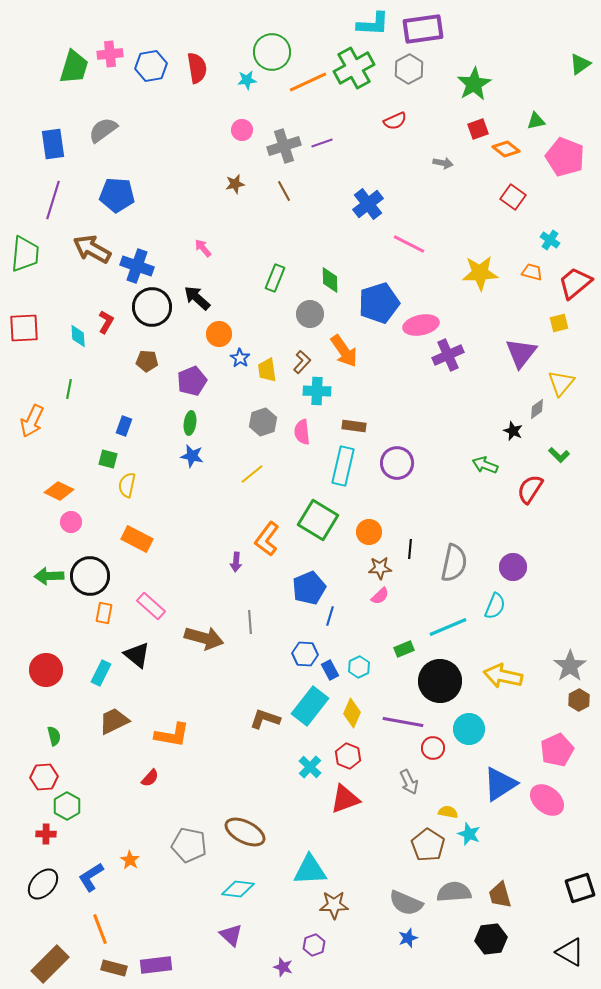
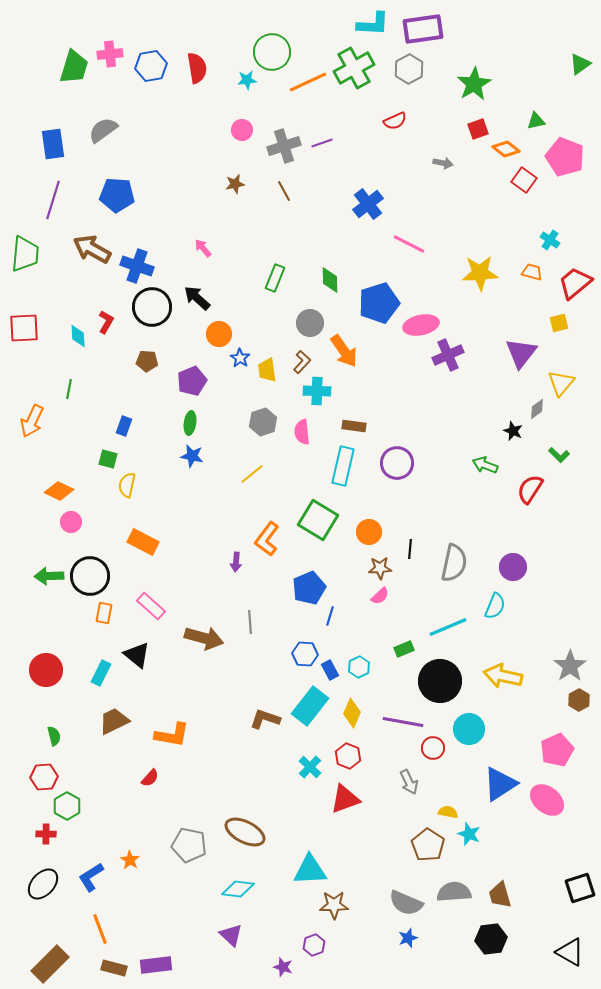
red square at (513, 197): moved 11 px right, 17 px up
gray circle at (310, 314): moved 9 px down
orange rectangle at (137, 539): moved 6 px right, 3 px down
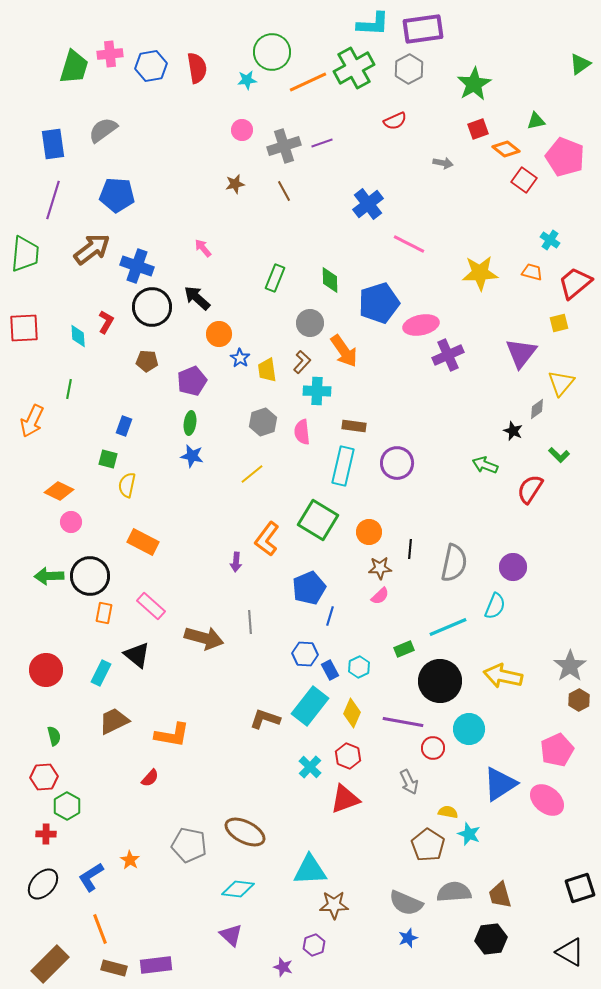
brown arrow at (92, 249): rotated 114 degrees clockwise
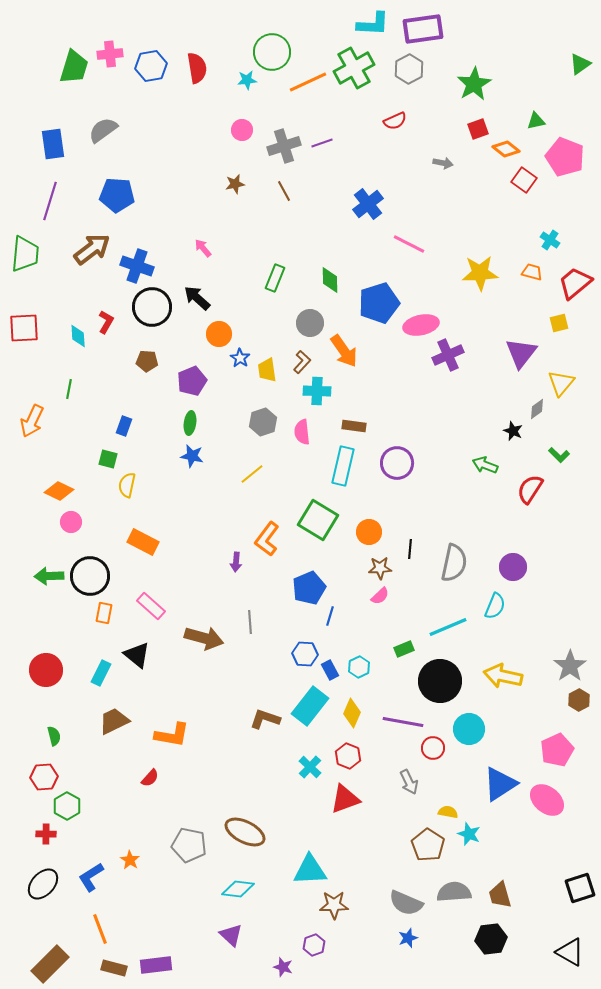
purple line at (53, 200): moved 3 px left, 1 px down
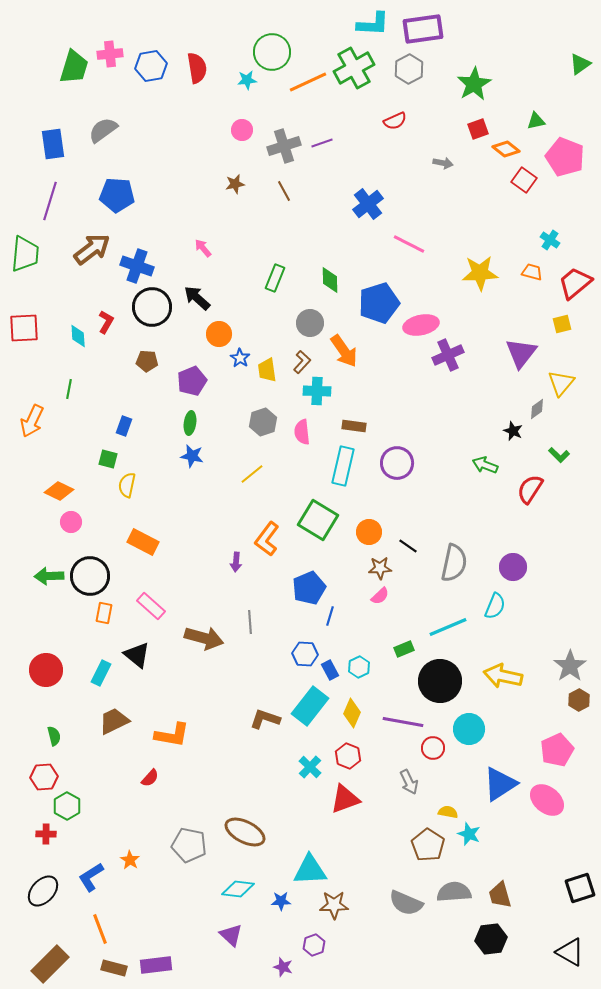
yellow square at (559, 323): moved 3 px right, 1 px down
black line at (410, 549): moved 2 px left, 3 px up; rotated 60 degrees counterclockwise
black ellipse at (43, 884): moved 7 px down
blue star at (408, 938): moved 127 px left, 37 px up; rotated 18 degrees clockwise
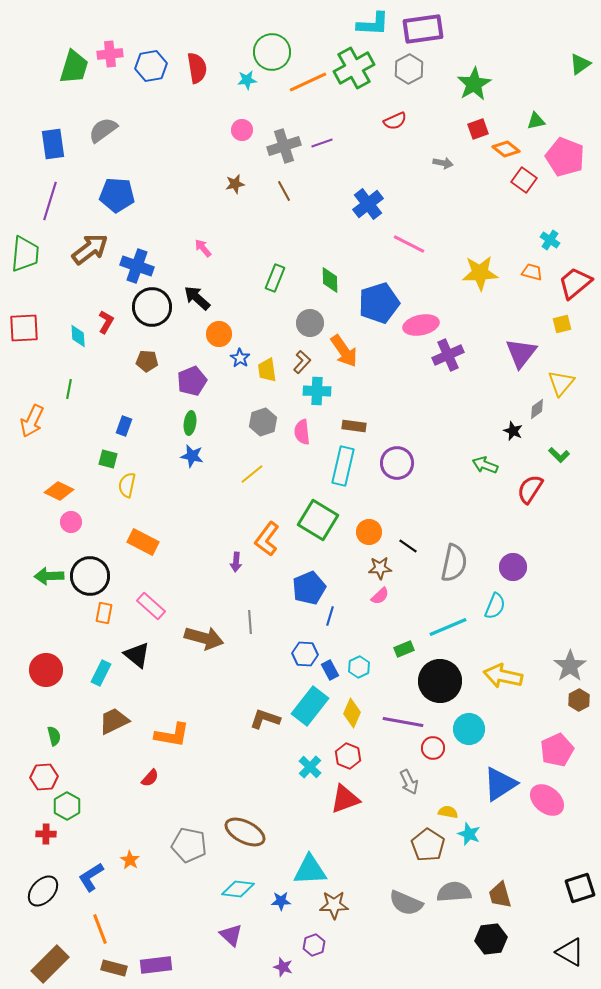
brown arrow at (92, 249): moved 2 px left
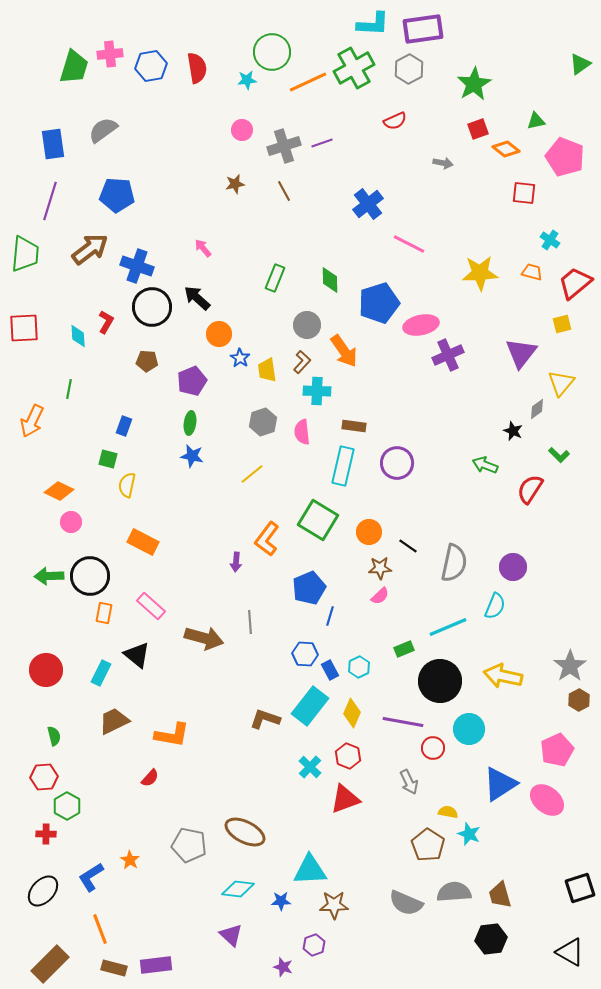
red square at (524, 180): moved 13 px down; rotated 30 degrees counterclockwise
gray circle at (310, 323): moved 3 px left, 2 px down
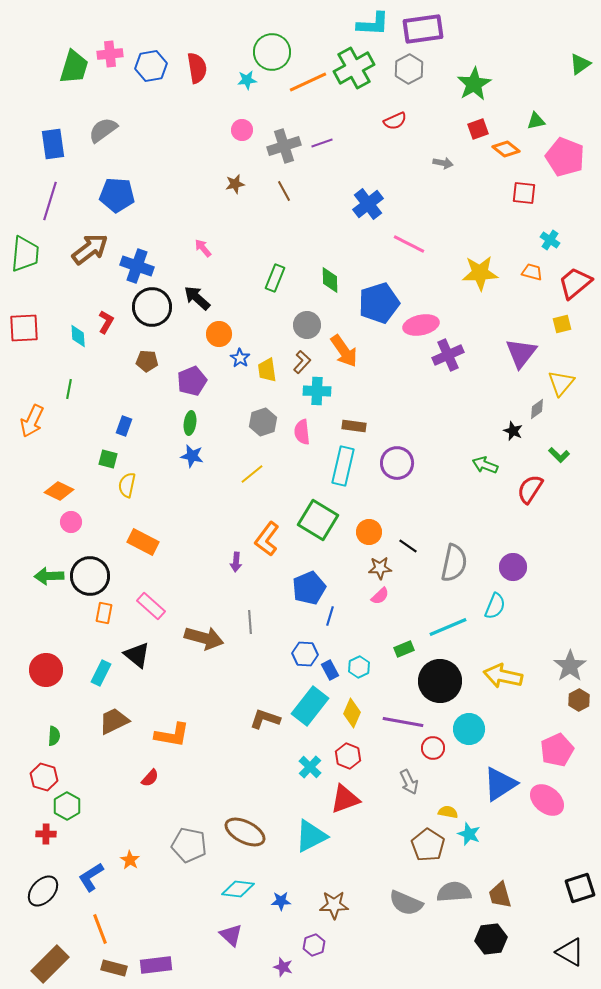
green semicircle at (54, 736): rotated 18 degrees clockwise
red hexagon at (44, 777): rotated 20 degrees clockwise
cyan triangle at (310, 870): moved 1 px right, 34 px up; rotated 24 degrees counterclockwise
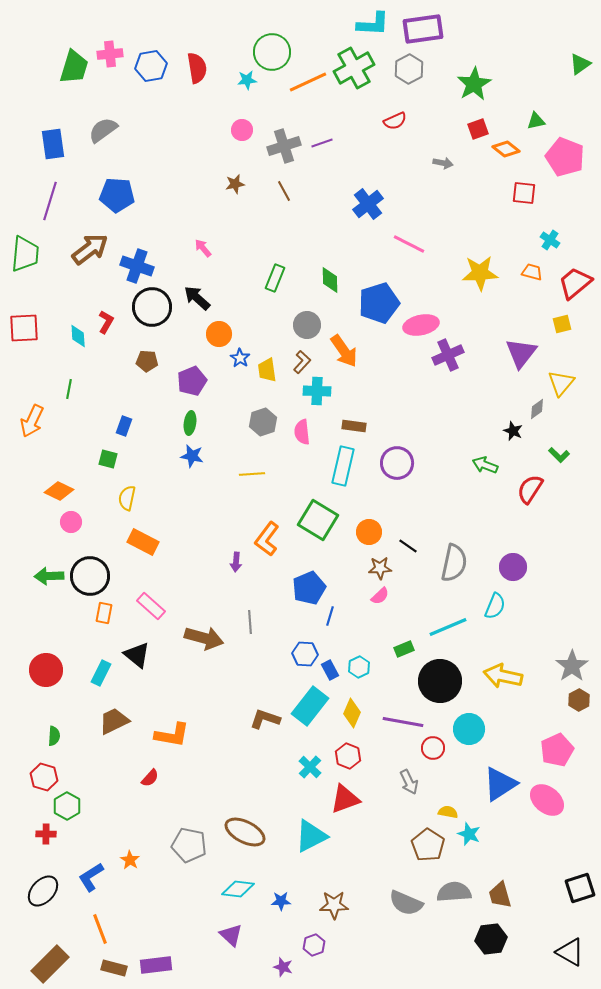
yellow line at (252, 474): rotated 35 degrees clockwise
yellow semicircle at (127, 485): moved 13 px down
gray star at (570, 666): moved 2 px right
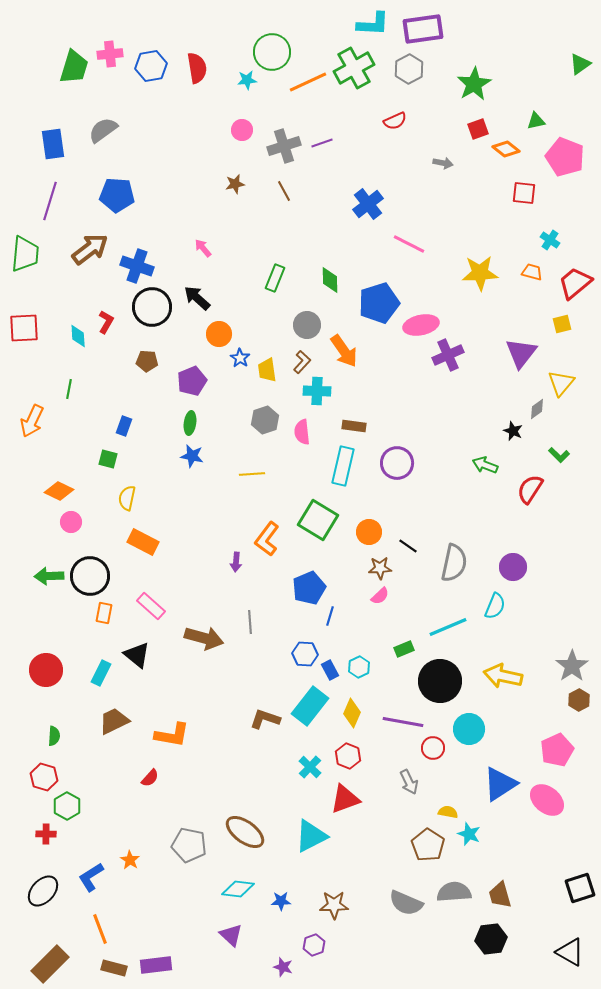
gray hexagon at (263, 422): moved 2 px right, 2 px up
brown ellipse at (245, 832): rotated 9 degrees clockwise
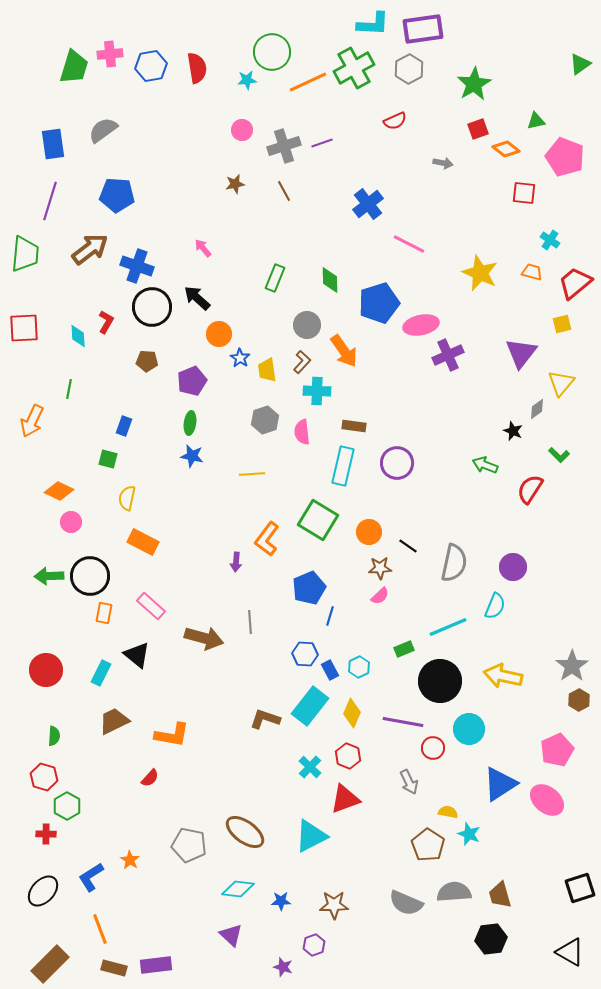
yellow star at (480, 273): rotated 27 degrees clockwise
